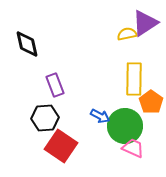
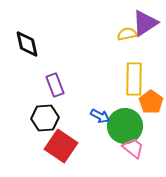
pink trapezoid: rotated 15 degrees clockwise
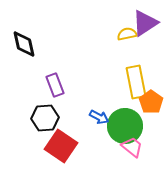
black diamond: moved 3 px left
yellow rectangle: moved 2 px right, 3 px down; rotated 12 degrees counterclockwise
blue arrow: moved 1 px left, 1 px down
pink trapezoid: moved 1 px left, 1 px up
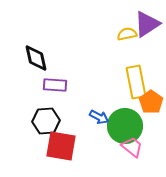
purple triangle: moved 2 px right, 1 px down
black diamond: moved 12 px right, 14 px down
purple rectangle: rotated 65 degrees counterclockwise
black hexagon: moved 1 px right, 3 px down
red square: rotated 24 degrees counterclockwise
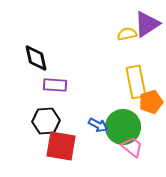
orange pentagon: rotated 20 degrees clockwise
blue arrow: moved 1 px left, 8 px down
green circle: moved 2 px left, 1 px down
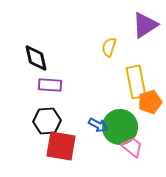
purple triangle: moved 2 px left, 1 px down
yellow semicircle: moved 18 px left, 13 px down; rotated 60 degrees counterclockwise
purple rectangle: moved 5 px left
orange pentagon: moved 1 px left
black hexagon: moved 1 px right
green circle: moved 3 px left
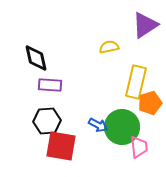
yellow semicircle: rotated 60 degrees clockwise
yellow rectangle: rotated 24 degrees clockwise
orange pentagon: moved 1 px down
green circle: moved 2 px right
pink trapezoid: moved 7 px right; rotated 45 degrees clockwise
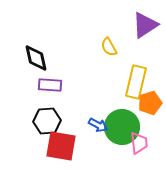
yellow semicircle: rotated 108 degrees counterclockwise
pink trapezoid: moved 4 px up
